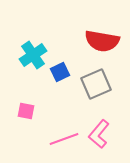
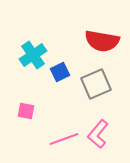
pink L-shape: moved 1 px left
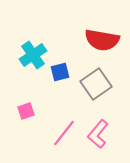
red semicircle: moved 1 px up
blue square: rotated 12 degrees clockwise
gray square: rotated 12 degrees counterclockwise
pink square: rotated 30 degrees counterclockwise
pink line: moved 6 px up; rotated 32 degrees counterclockwise
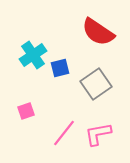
red semicircle: moved 4 px left, 8 px up; rotated 24 degrees clockwise
blue square: moved 4 px up
pink L-shape: rotated 40 degrees clockwise
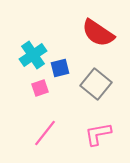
red semicircle: moved 1 px down
gray square: rotated 16 degrees counterclockwise
pink square: moved 14 px right, 23 px up
pink line: moved 19 px left
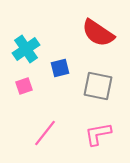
cyan cross: moved 7 px left, 6 px up
gray square: moved 2 px right, 2 px down; rotated 28 degrees counterclockwise
pink square: moved 16 px left, 2 px up
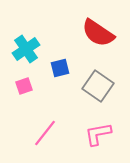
gray square: rotated 24 degrees clockwise
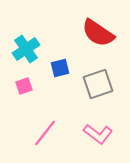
gray square: moved 2 px up; rotated 36 degrees clockwise
pink L-shape: rotated 132 degrees counterclockwise
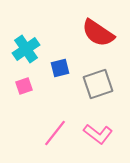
pink line: moved 10 px right
